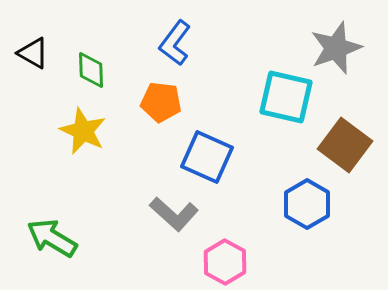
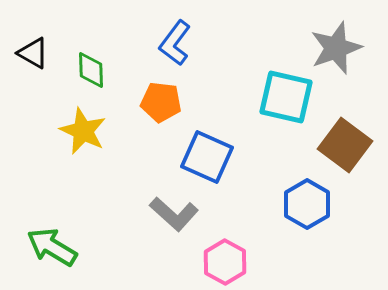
green arrow: moved 9 px down
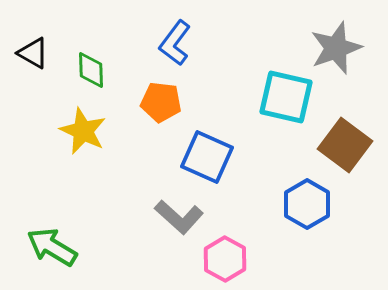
gray L-shape: moved 5 px right, 3 px down
pink hexagon: moved 3 px up
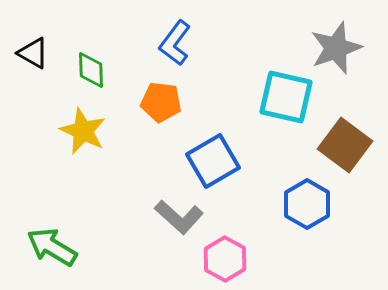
blue square: moved 6 px right, 4 px down; rotated 36 degrees clockwise
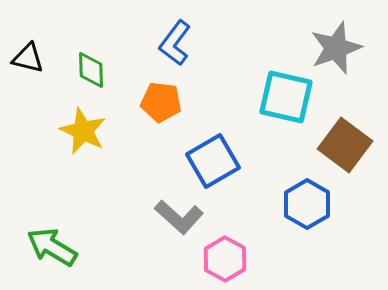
black triangle: moved 5 px left, 5 px down; rotated 16 degrees counterclockwise
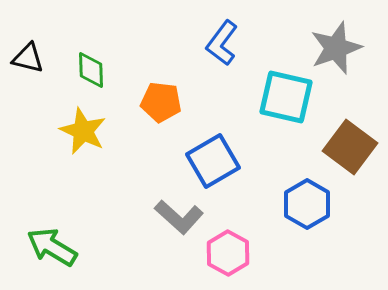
blue L-shape: moved 47 px right
brown square: moved 5 px right, 2 px down
pink hexagon: moved 3 px right, 6 px up
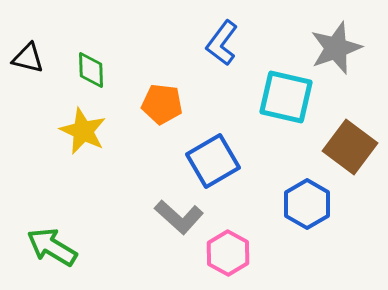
orange pentagon: moved 1 px right, 2 px down
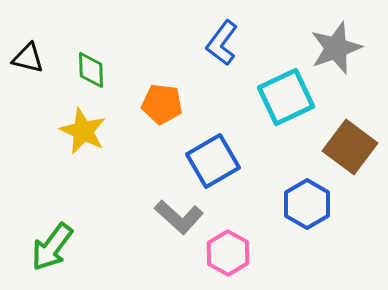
cyan square: rotated 38 degrees counterclockwise
green arrow: rotated 84 degrees counterclockwise
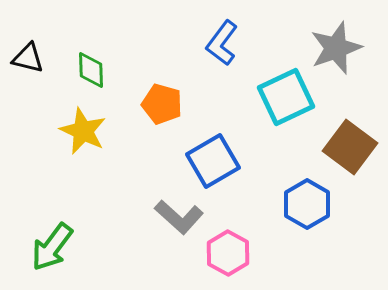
orange pentagon: rotated 9 degrees clockwise
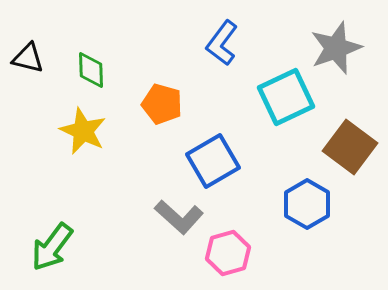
pink hexagon: rotated 15 degrees clockwise
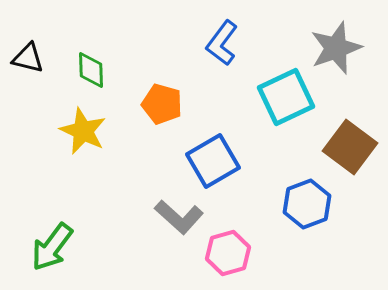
blue hexagon: rotated 9 degrees clockwise
